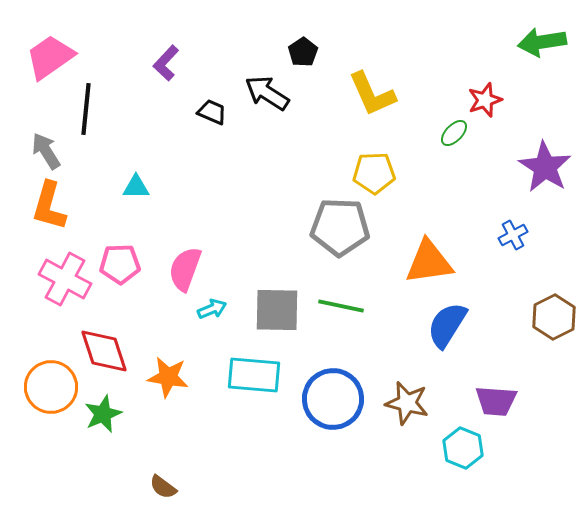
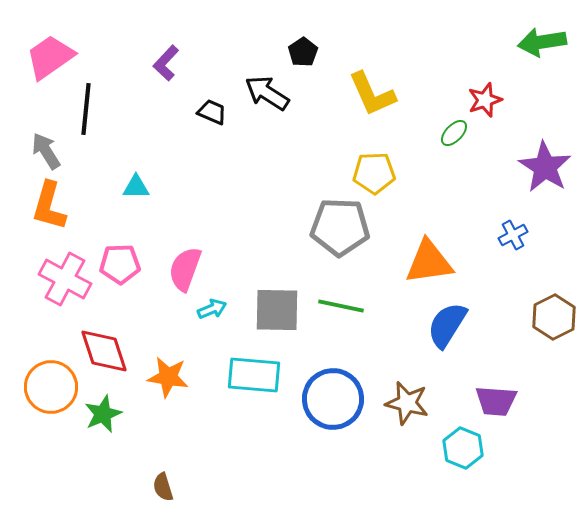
brown semicircle: rotated 36 degrees clockwise
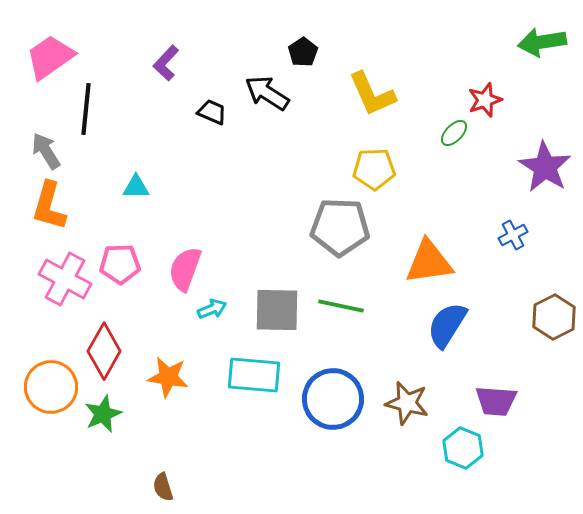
yellow pentagon: moved 4 px up
red diamond: rotated 48 degrees clockwise
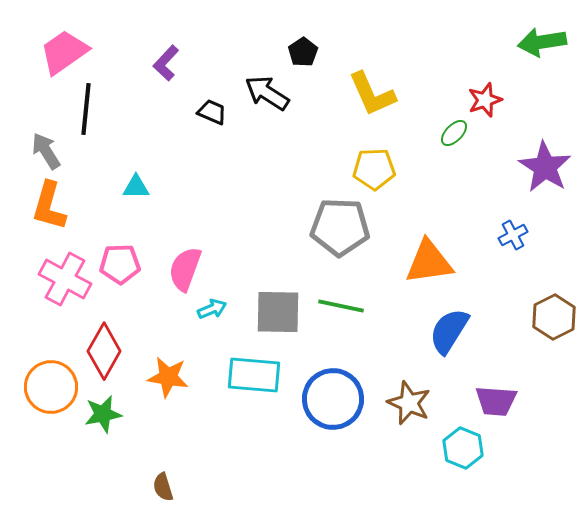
pink trapezoid: moved 14 px right, 5 px up
gray square: moved 1 px right, 2 px down
blue semicircle: moved 2 px right, 6 px down
brown star: moved 2 px right; rotated 9 degrees clockwise
green star: rotated 12 degrees clockwise
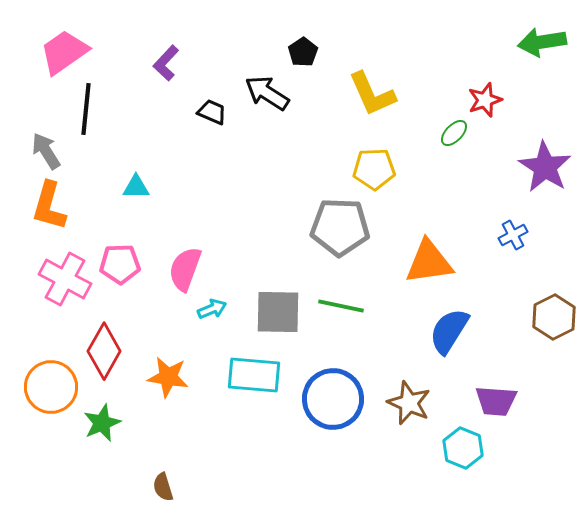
green star: moved 1 px left, 9 px down; rotated 12 degrees counterclockwise
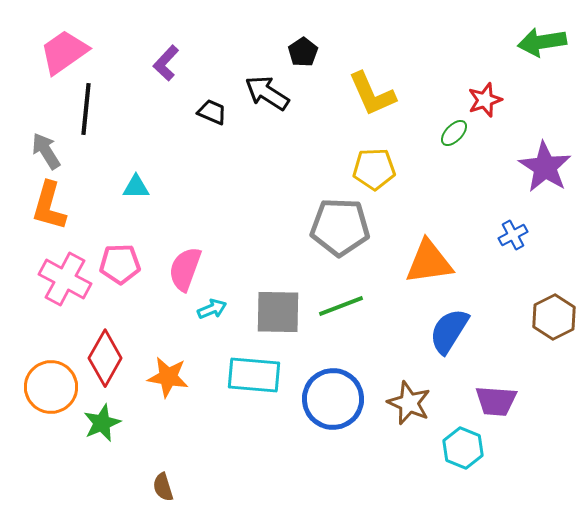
green line: rotated 33 degrees counterclockwise
red diamond: moved 1 px right, 7 px down
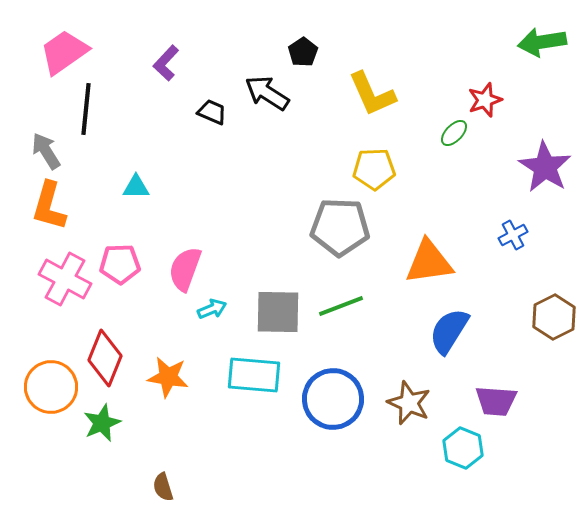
red diamond: rotated 8 degrees counterclockwise
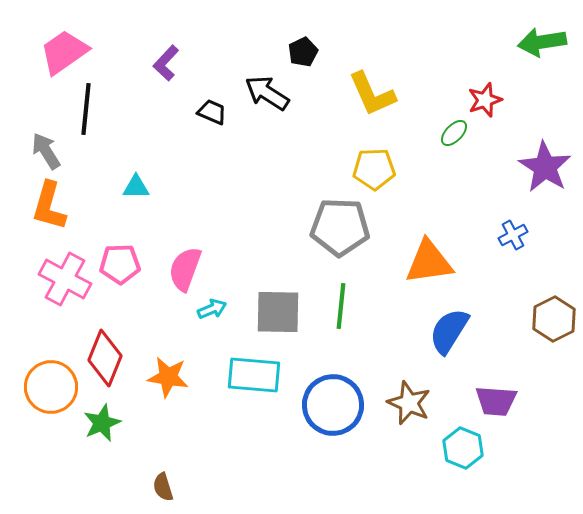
black pentagon: rotated 8 degrees clockwise
green line: rotated 63 degrees counterclockwise
brown hexagon: moved 2 px down
blue circle: moved 6 px down
